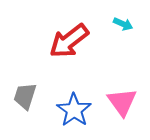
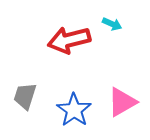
cyan arrow: moved 11 px left
red arrow: moved 1 px up; rotated 24 degrees clockwise
pink triangle: rotated 36 degrees clockwise
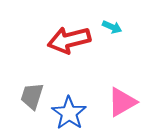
cyan arrow: moved 3 px down
gray trapezoid: moved 7 px right
blue star: moved 5 px left, 3 px down
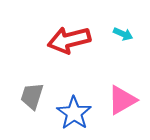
cyan arrow: moved 11 px right, 7 px down
pink triangle: moved 2 px up
blue star: moved 5 px right
